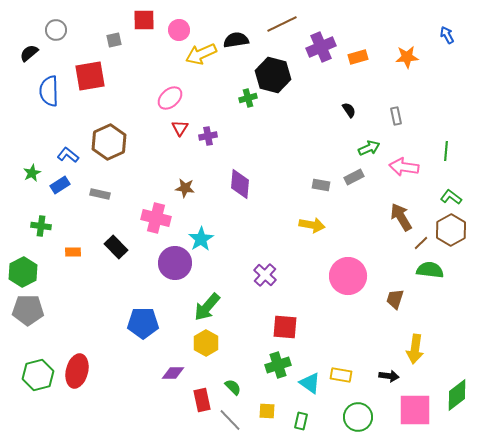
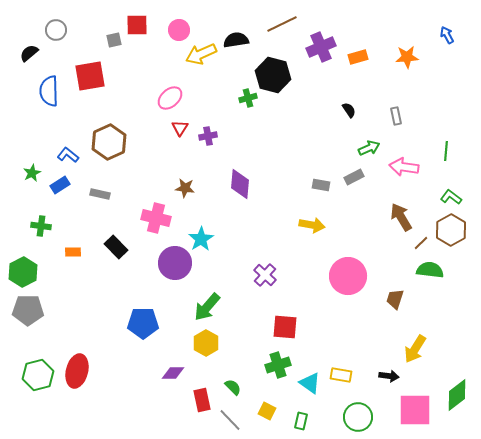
red square at (144, 20): moved 7 px left, 5 px down
yellow arrow at (415, 349): rotated 24 degrees clockwise
yellow square at (267, 411): rotated 24 degrees clockwise
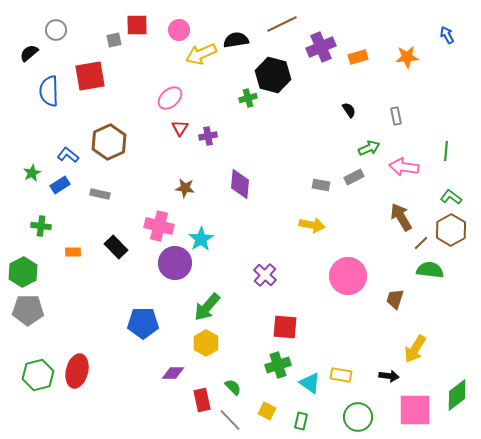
pink cross at (156, 218): moved 3 px right, 8 px down
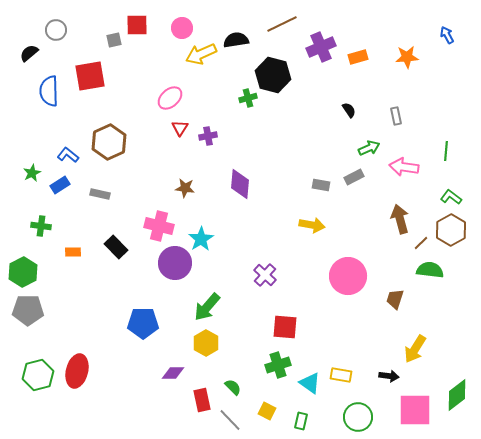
pink circle at (179, 30): moved 3 px right, 2 px up
brown arrow at (401, 217): moved 1 px left, 2 px down; rotated 16 degrees clockwise
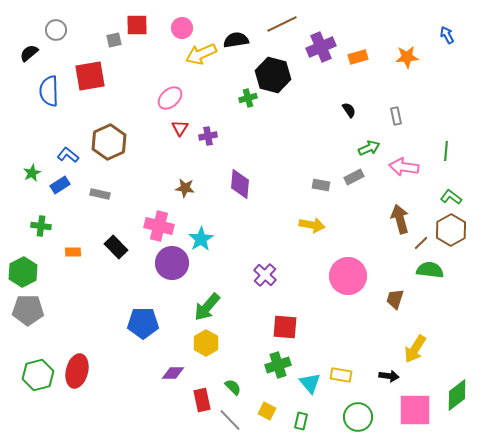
purple circle at (175, 263): moved 3 px left
cyan triangle at (310, 383): rotated 15 degrees clockwise
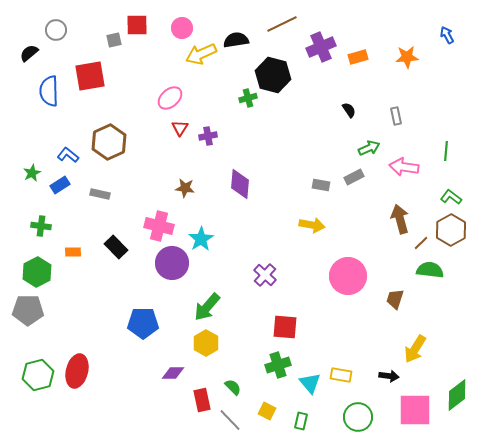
green hexagon at (23, 272): moved 14 px right
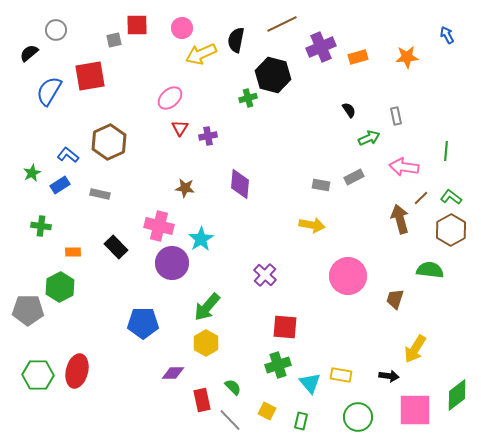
black semicircle at (236, 40): rotated 70 degrees counterclockwise
blue semicircle at (49, 91): rotated 32 degrees clockwise
green arrow at (369, 148): moved 10 px up
brown line at (421, 243): moved 45 px up
green hexagon at (37, 272): moved 23 px right, 15 px down
green hexagon at (38, 375): rotated 16 degrees clockwise
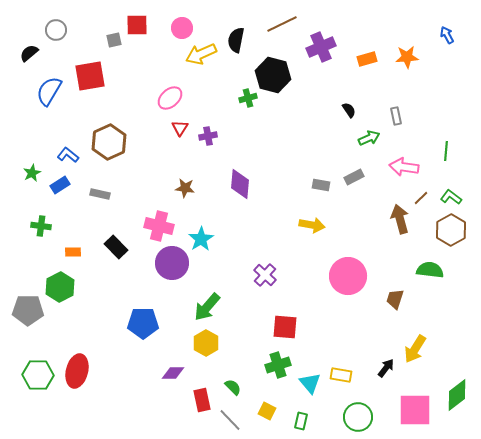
orange rectangle at (358, 57): moved 9 px right, 2 px down
black arrow at (389, 376): moved 3 px left, 8 px up; rotated 60 degrees counterclockwise
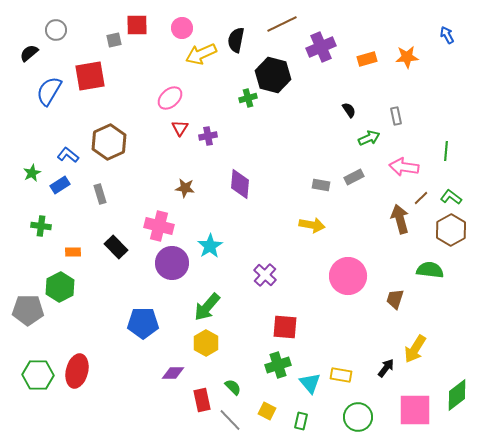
gray rectangle at (100, 194): rotated 60 degrees clockwise
cyan star at (201, 239): moved 9 px right, 7 px down
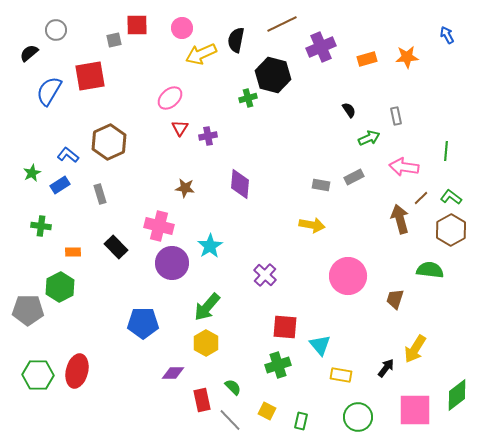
cyan triangle at (310, 383): moved 10 px right, 38 px up
